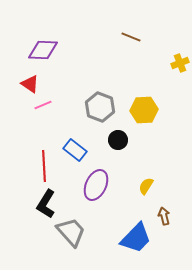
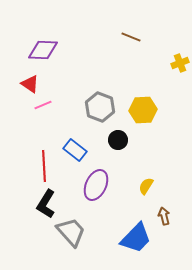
yellow hexagon: moved 1 px left
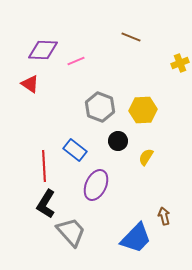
pink line: moved 33 px right, 44 px up
black circle: moved 1 px down
yellow semicircle: moved 29 px up
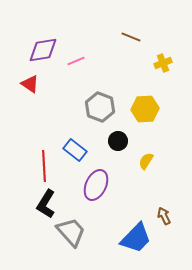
purple diamond: rotated 12 degrees counterclockwise
yellow cross: moved 17 px left
yellow hexagon: moved 2 px right, 1 px up
yellow semicircle: moved 4 px down
brown arrow: rotated 12 degrees counterclockwise
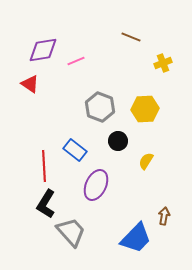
brown arrow: rotated 36 degrees clockwise
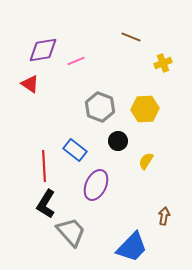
blue trapezoid: moved 4 px left, 9 px down
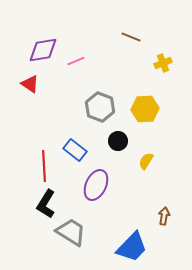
gray trapezoid: rotated 16 degrees counterclockwise
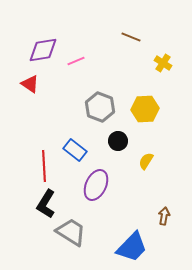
yellow cross: rotated 36 degrees counterclockwise
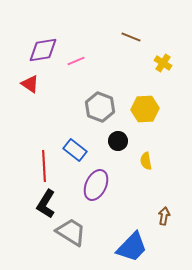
yellow semicircle: rotated 42 degrees counterclockwise
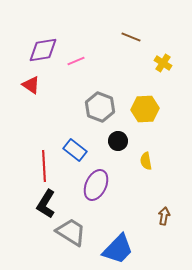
red triangle: moved 1 px right, 1 px down
blue trapezoid: moved 14 px left, 2 px down
